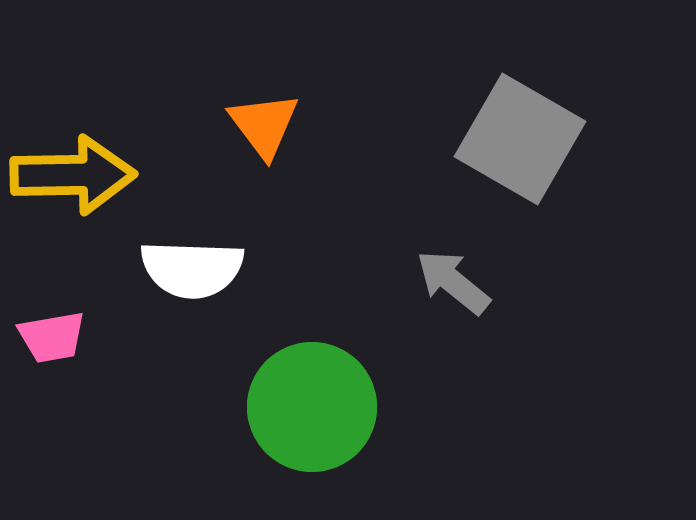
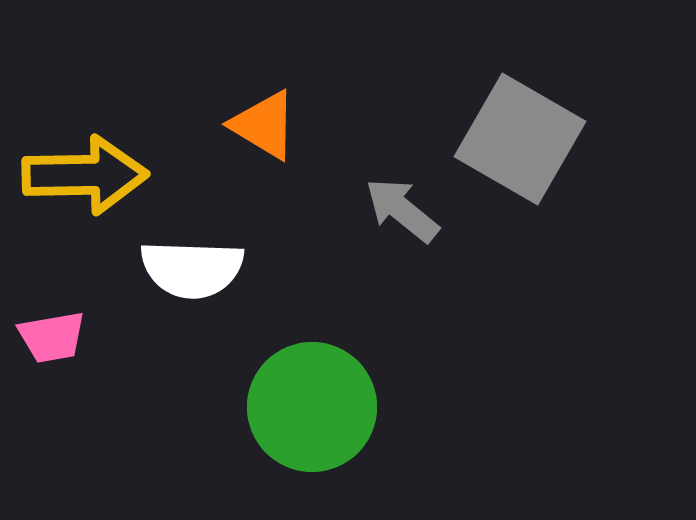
orange triangle: rotated 22 degrees counterclockwise
yellow arrow: moved 12 px right
gray arrow: moved 51 px left, 72 px up
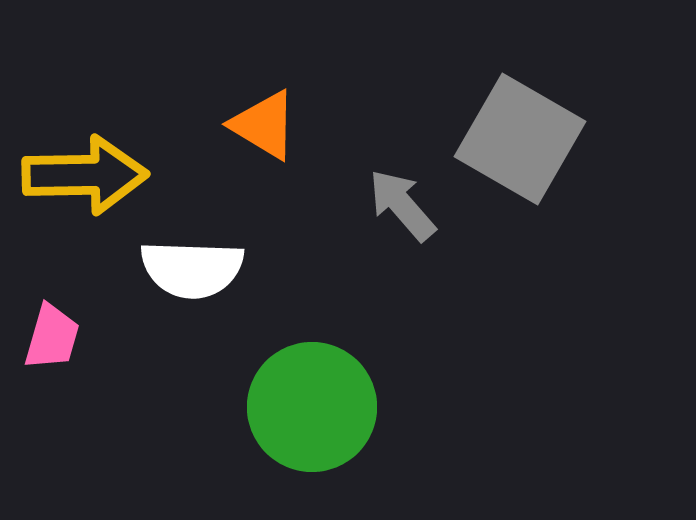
gray arrow: moved 5 px up; rotated 10 degrees clockwise
pink trapezoid: rotated 64 degrees counterclockwise
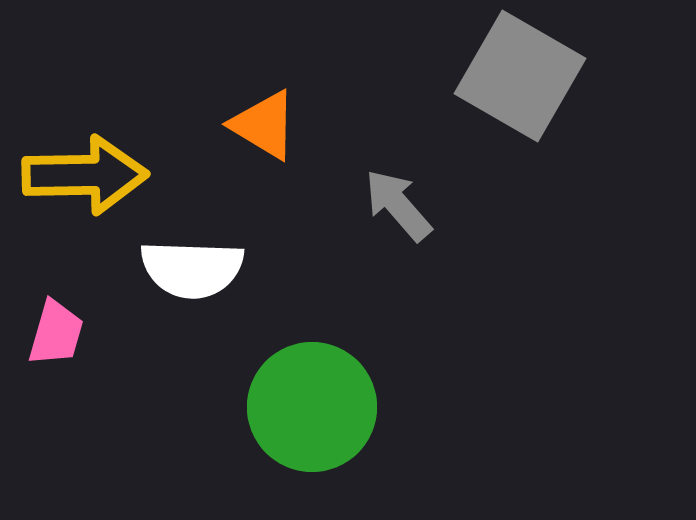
gray square: moved 63 px up
gray arrow: moved 4 px left
pink trapezoid: moved 4 px right, 4 px up
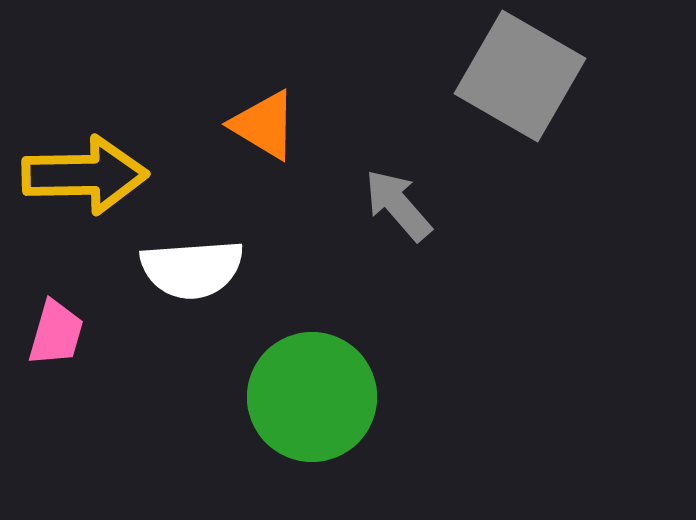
white semicircle: rotated 6 degrees counterclockwise
green circle: moved 10 px up
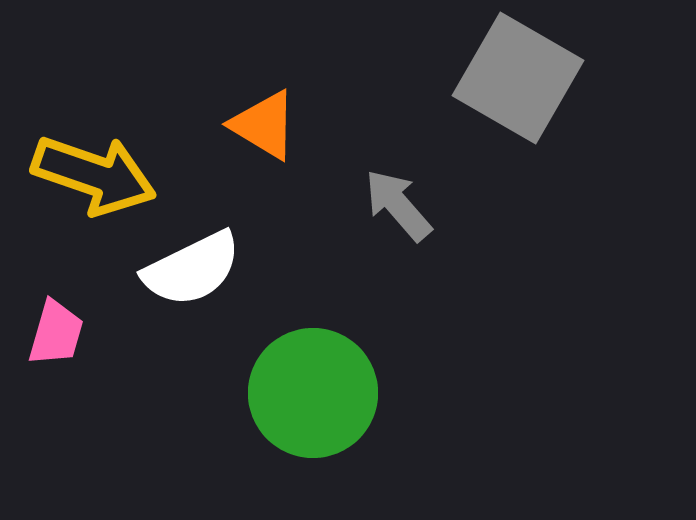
gray square: moved 2 px left, 2 px down
yellow arrow: moved 9 px right; rotated 20 degrees clockwise
white semicircle: rotated 22 degrees counterclockwise
green circle: moved 1 px right, 4 px up
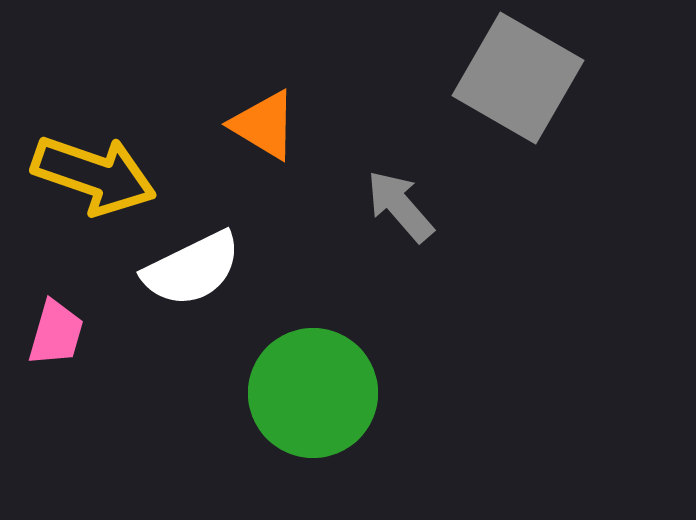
gray arrow: moved 2 px right, 1 px down
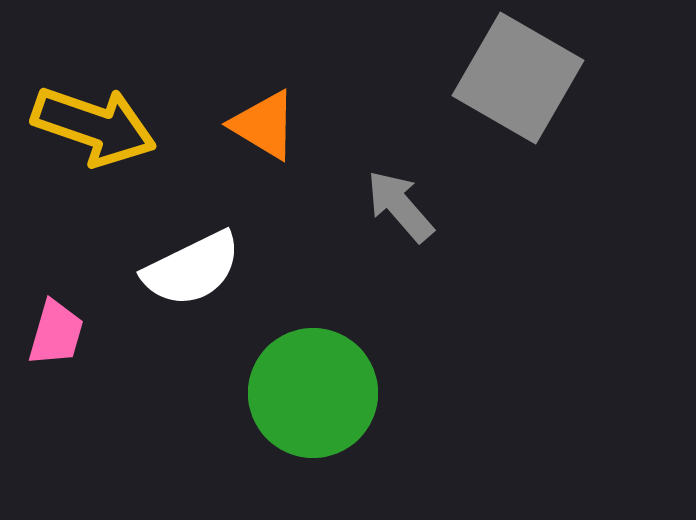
yellow arrow: moved 49 px up
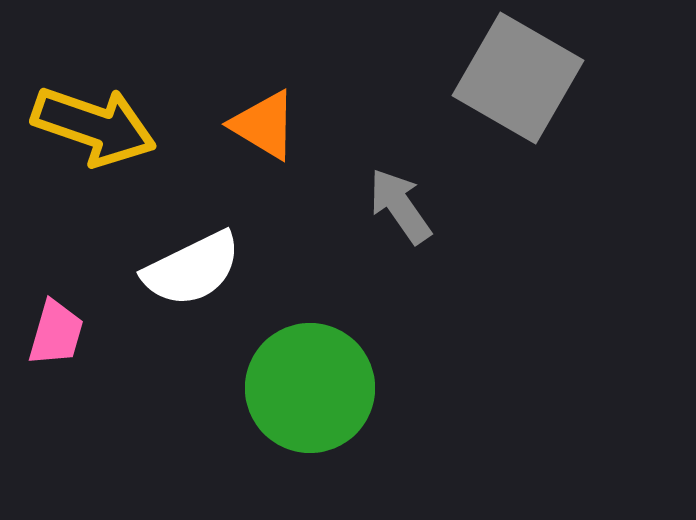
gray arrow: rotated 6 degrees clockwise
green circle: moved 3 px left, 5 px up
